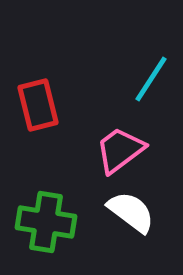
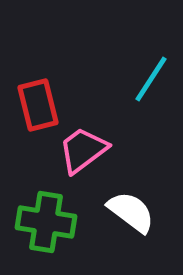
pink trapezoid: moved 37 px left
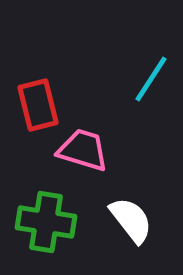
pink trapezoid: rotated 54 degrees clockwise
white semicircle: moved 8 px down; rotated 15 degrees clockwise
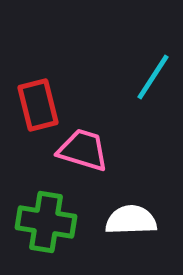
cyan line: moved 2 px right, 2 px up
white semicircle: rotated 54 degrees counterclockwise
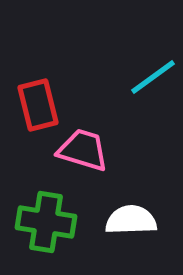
cyan line: rotated 21 degrees clockwise
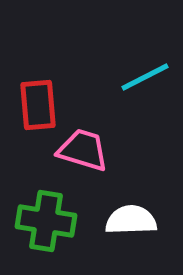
cyan line: moved 8 px left; rotated 9 degrees clockwise
red rectangle: rotated 9 degrees clockwise
green cross: moved 1 px up
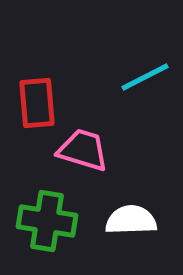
red rectangle: moved 1 px left, 2 px up
green cross: moved 1 px right
